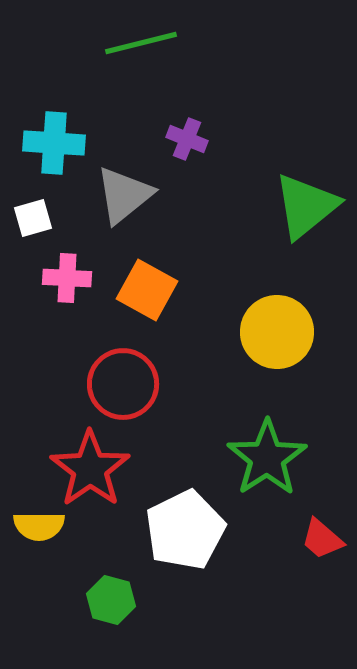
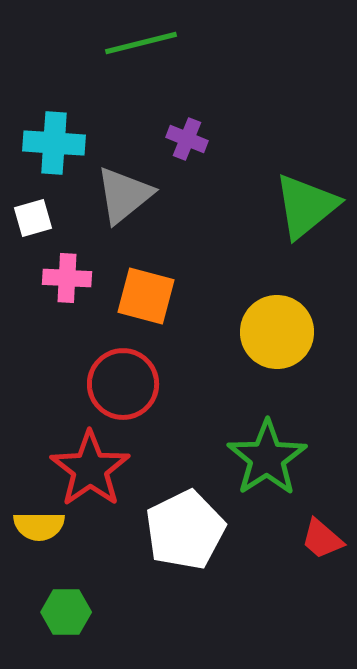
orange square: moved 1 px left, 6 px down; rotated 14 degrees counterclockwise
green hexagon: moved 45 px left, 12 px down; rotated 15 degrees counterclockwise
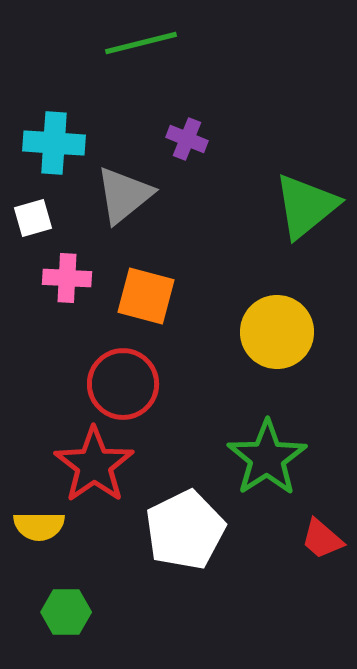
red star: moved 4 px right, 4 px up
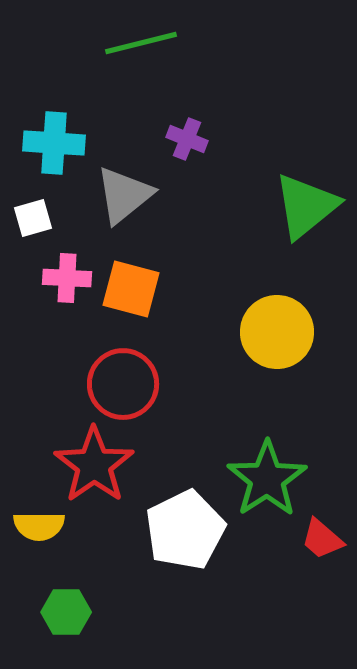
orange square: moved 15 px left, 7 px up
green star: moved 21 px down
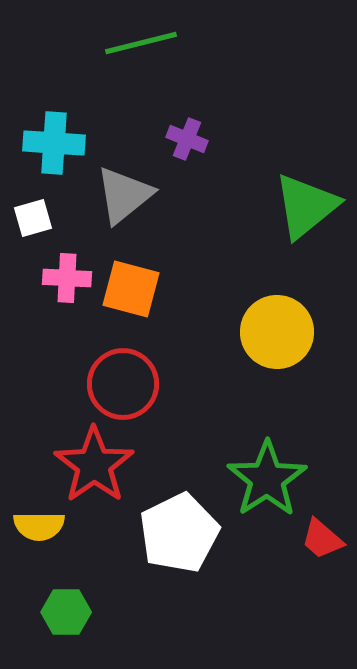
white pentagon: moved 6 px left, 3 px down
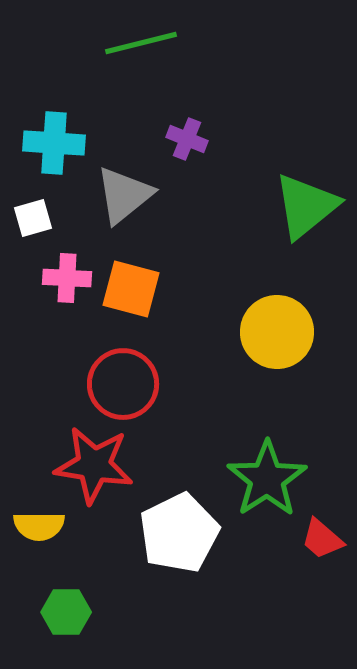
red star: rotated 28 degrees counterclockwise
